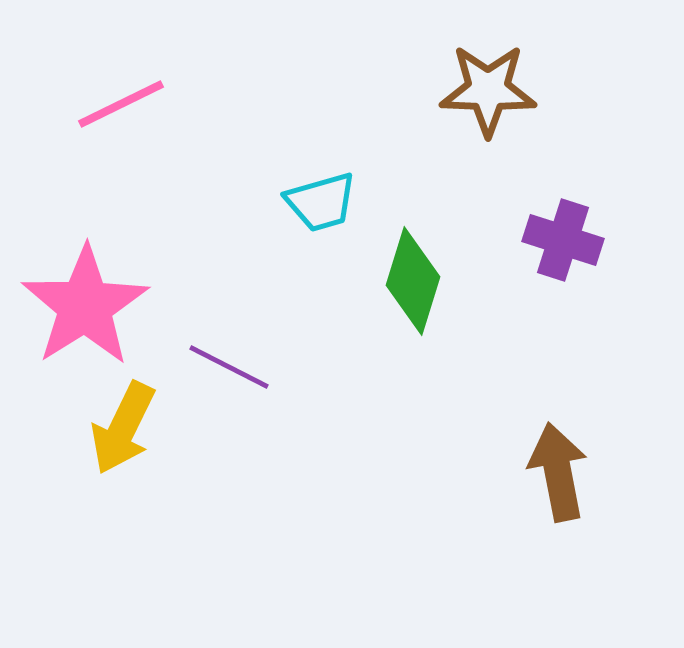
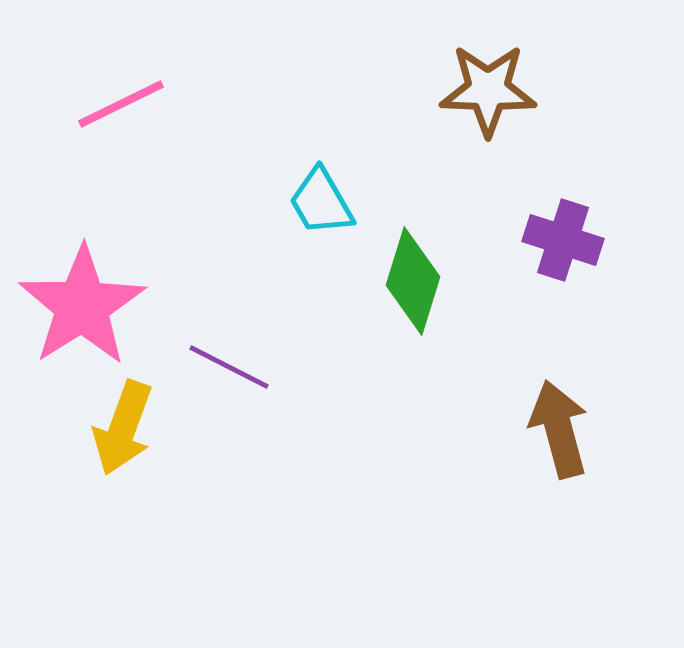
cyan trapezoid: rotated 76 degrees clockwise
pink star: moved 3 px left
yellow arrow: rotated 6 degrees counterclockwise
brown arrow: moved 1 px right, 43 px up; rotated 4 degrees counterclockwise
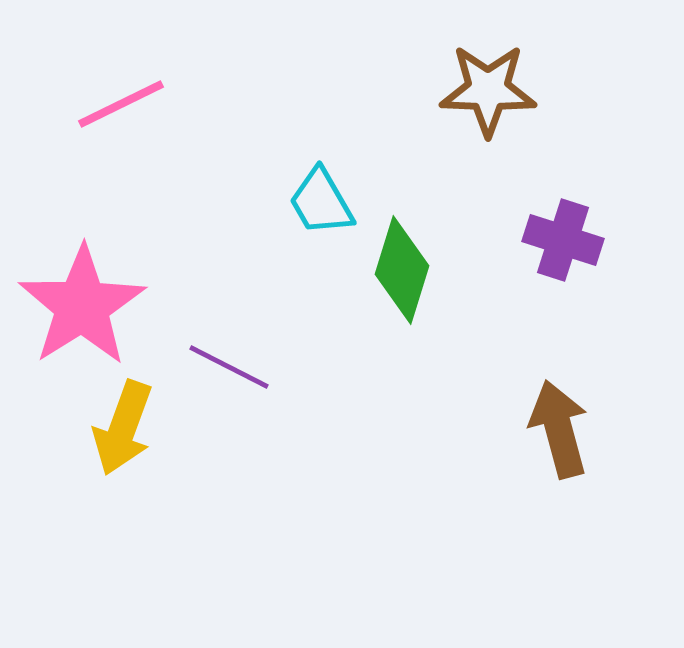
green diamond: moved 11 px left, 11 px up
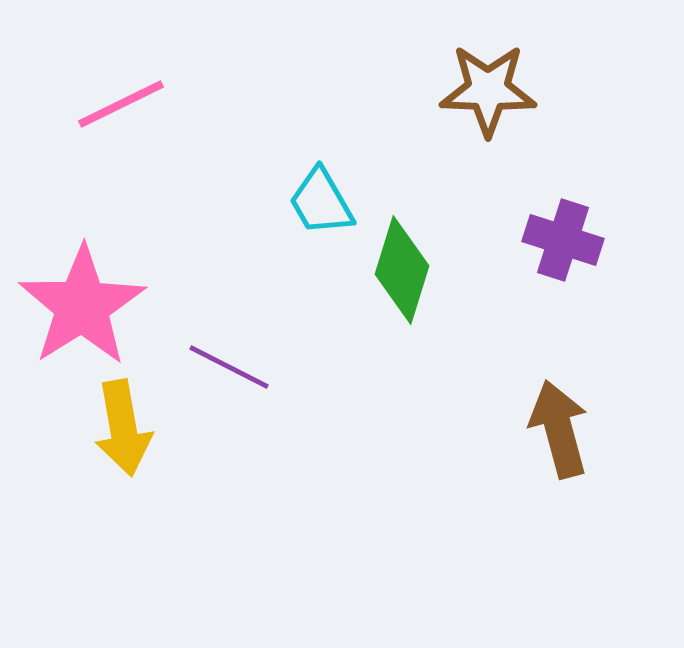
yellow arrow: rotated 30 degrees counterclockwise
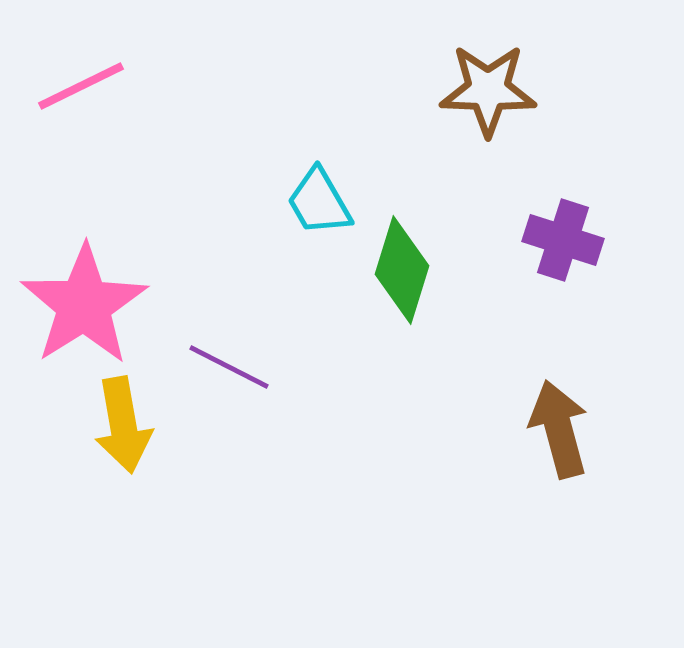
pink line: moved 40 px left, 18 px up
cyan trapezoid: moved 2 px left
pink star: moved 2 px right, 1 px up
yellow arrow: moved 3 px up
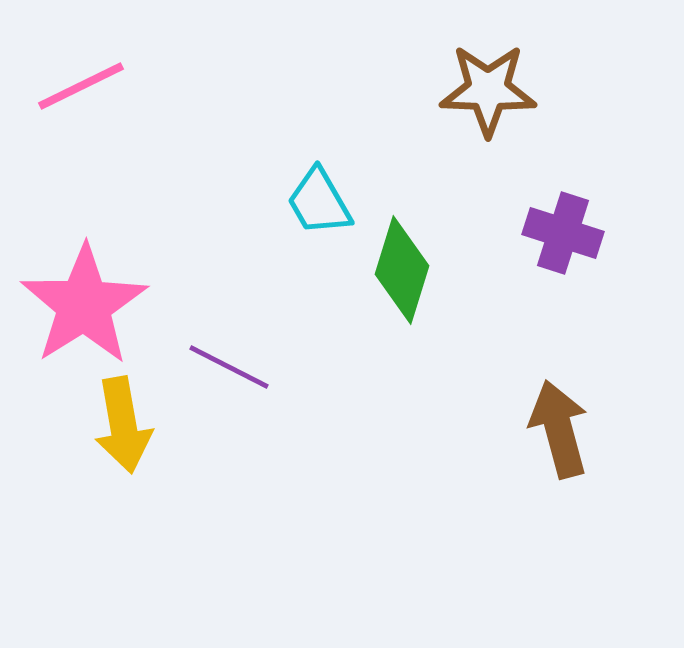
purple cross: moved 7 px up
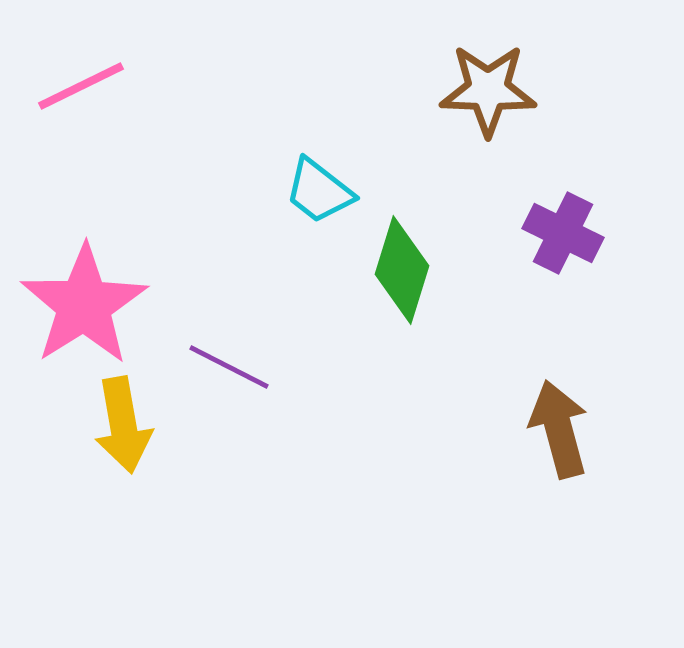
cyan trapezoid: moved 11 px up; rotated 22 degrees counterclockwise
purple cross: rotated 8 degrees clockwise
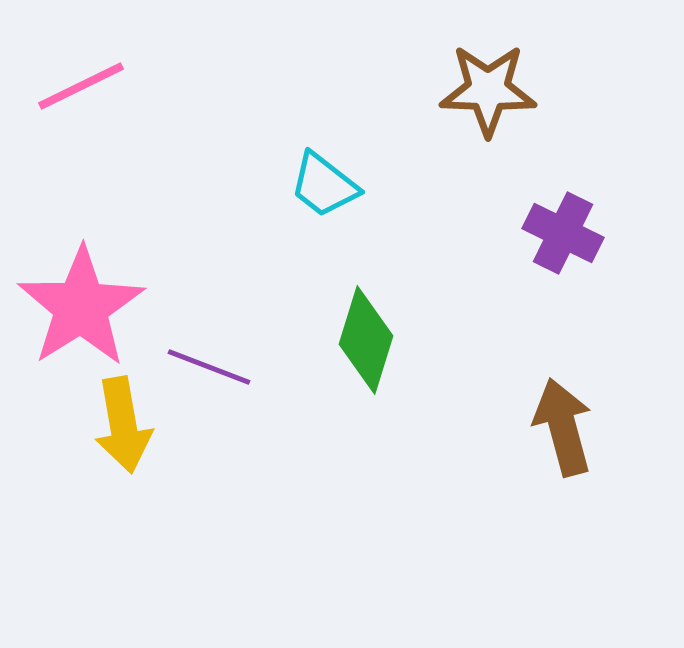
cyan trapezoid: moved 5 px right, 6 px up
green diamond: moved 36 px left, 70 px down
pink star: moved 3 px left, 2 px down
purple line: moved 20 px left; rotated 6 degrees counterclockwise
brown arrow: moved 4 px right, 2 px up
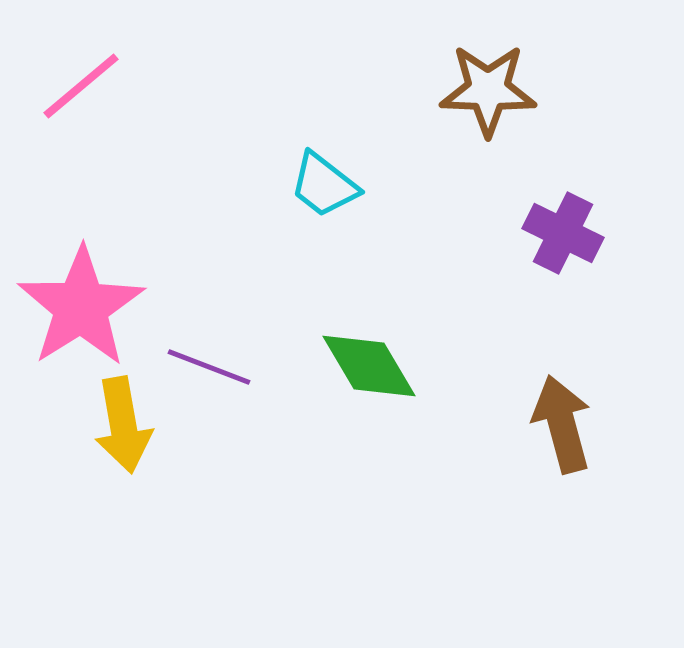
pink line: rotated 14 degrees counterclockwise
green diamond: moved 3 px right, 26 px down; rotated 48 degrees counterclockwise
brown arrow: moved 1 px left, 3 px up
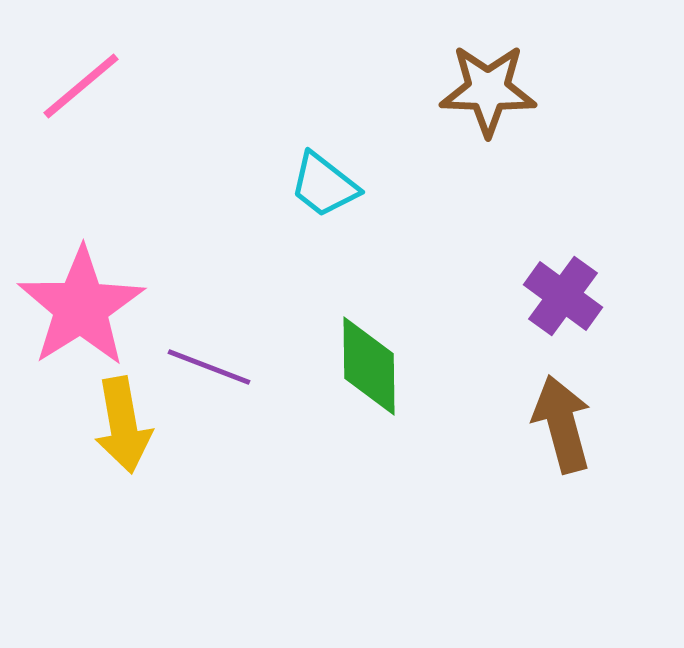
purple cross: moved 63 px down; rotated 10 degrees clockwise
green diamond: rotated 30 degrees clockwise
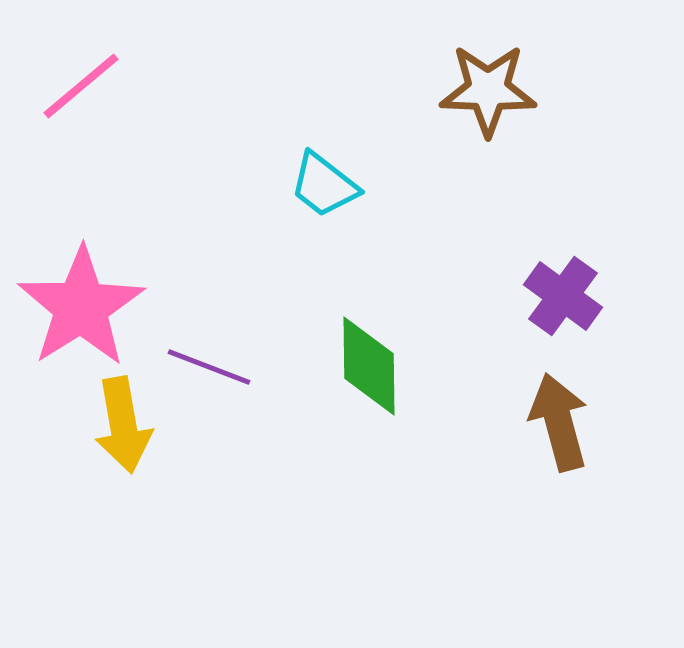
brown arrow: moved 3 px left, 2 px up
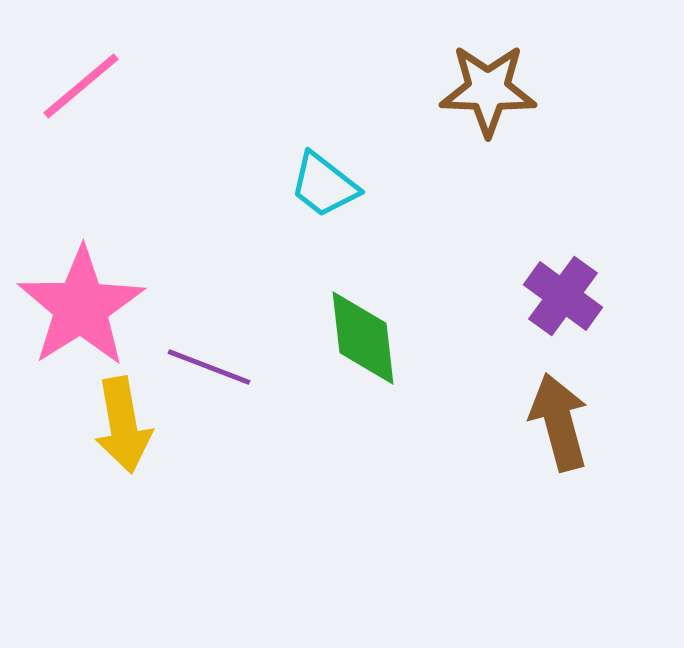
green diamond: moved 6 px left, 28 px up; rotated 6 degrees counterclockwise
